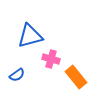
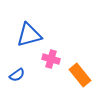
blue triangle: moved 1 px left, 1 px up
orange rectangle: moved 4 px right, 2 px up
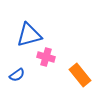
pink cross: moved 5 px left, 2 px up
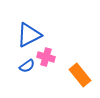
blue triangle: rotated 12 degrees counterclockwise
blue semicircle: moved 10 px right, 9 px up
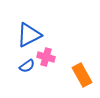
orange rectangle: moved 2 px right; rotated 10 degrees clockwise
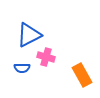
blue semicircle: moved 5 px left, 2 px down; rotated 35 degrees clockwise
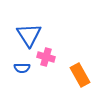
blue triangle: rotated 36 degrees counterclockwise
orange rectangle: moved 2 px left
